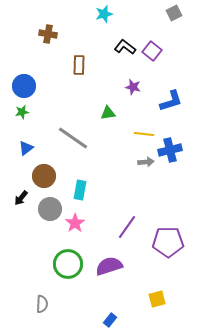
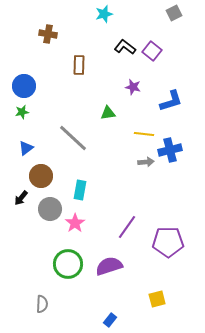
gray line: rotated 8 degrees clockwise
brown circle: moved 3 px left
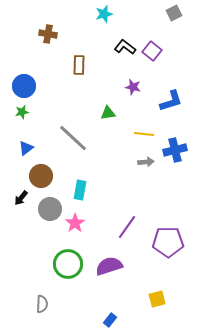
blue cross: moved 5 px right
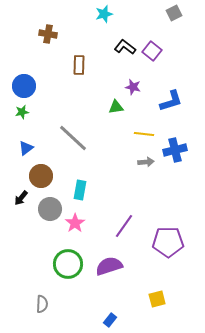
green triangle: moved 8 px right, 6 px up
purple line: moved 3 px left, 1 px up
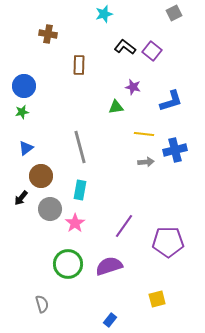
gray line: moved 7 px right, 9 px down; rotated 32 degrees clockwise
gray semicircle: rotated 18 degrees counterclockwise
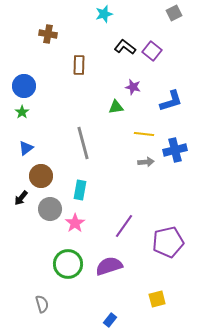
green star: rotated 24 degrees counterclockwise
gray line: moved 3 px right, 4 px up
purple pentagon: rotated 12 degrees counterclockwise
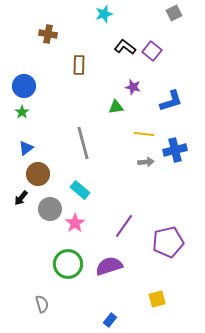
brown circle: moved 3 px left, 2 px up
cyan rectangle: rotated 60 degrees counterclockwise
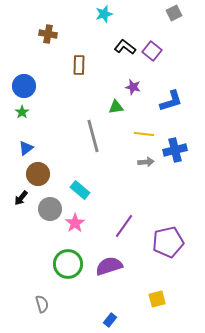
gray line: moved 10 px right, 7 px up
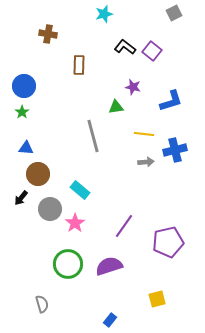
blue triangle: rotated 42 degrees clockwise
